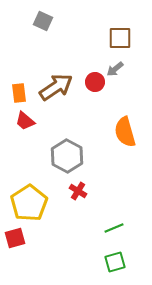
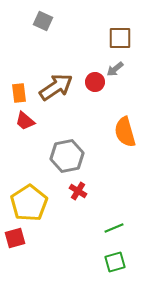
gray hexagon: rotated 20 degrees clockwise
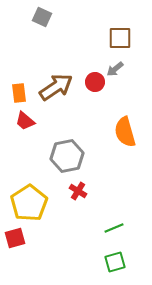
gray square: moved 1 px left, 4 px up
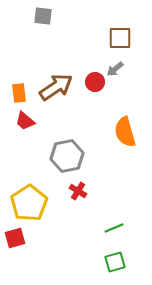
gray square: moved 1 px right, 1 px up; rotated 18 degrees counterclockwise
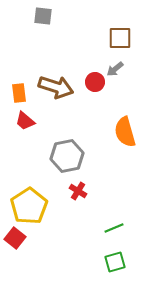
brown arrow: rotated 52 degrees clockwise
yellow pentagon: moved 3 px down
red square: rotated 35 degrees counterclockwise
